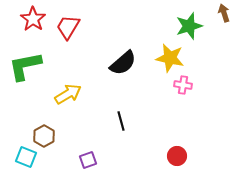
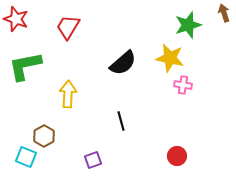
red star: moved 17 px left; rotated 15 degrees counterclockwise
green star: moved 1 px left, 1 px up
yellow arrow: rotated 56 degrees counterclockwise
purple square: moved 5 px right
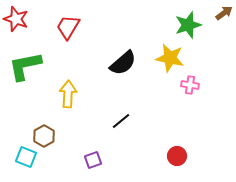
brown arrow: rotated 72 degrees clockwise
pink cross: moved 7 px right
black line: rotated 66 degrees clockwise
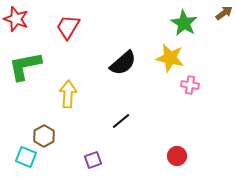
green star: moved 4 px left, 2 px up; rotated 24 degrees counterclockwise
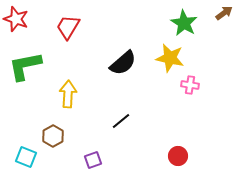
brown hexagon: moved 9 px right
red circle: moved 1 px right
